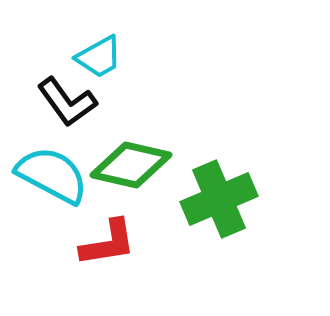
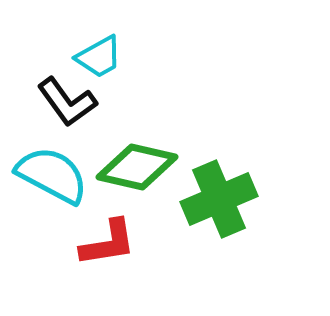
green diamond: moved 6 px right, 2 px down
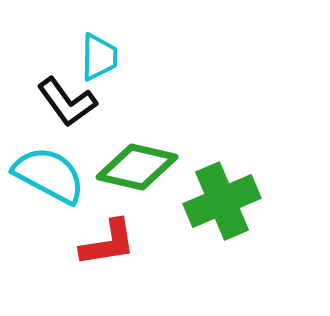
cyan trapezoid: rotated 60 degrees counterclockwise
cyan semicircle: moved 3 px left
green cross: moved 3 px right, 2 px down
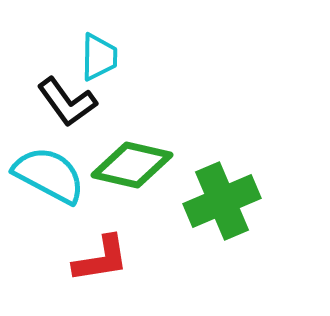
green diamond: moved 5 px left, 2 px up
red L-shape: moved 7 px left, 16 px down
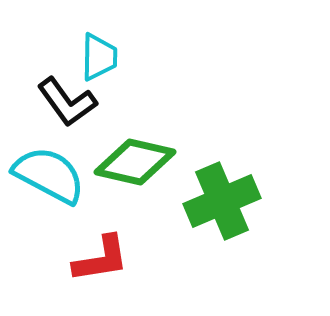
green diamond: moved 3 px right, 3 px up
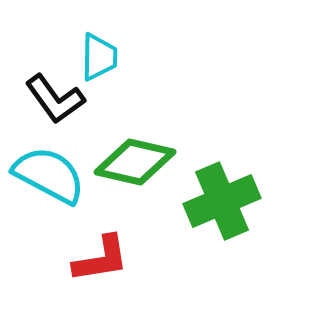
black L-shape: moved 12 px left, 3 px up
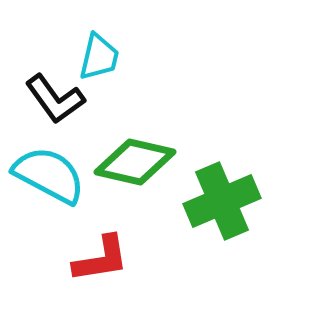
cyan trapezoid: rotated 12 degrees clockwise
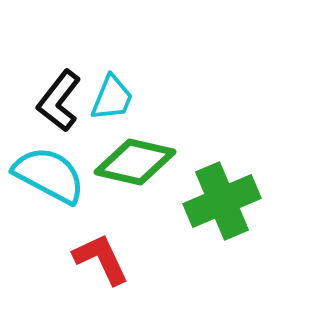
cyan trapezoid: moved 13 px right, 41 px down; rotated 9 degrees clockwise
black L-shape: moved 4 px right, 2 px down; rotated 74 degrees clockwise
red L-shape: rotated 106 degrees counterclockwise
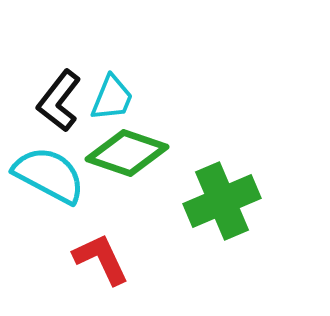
green diamond: moved 8 px left, 9 px up; rotated 6 degrees clockwise
